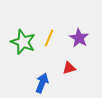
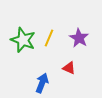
green star: moved 2 px up
red triangle: rotated 40 degrees clockwise
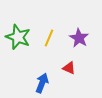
green star: moved 5 px left, 3 px up
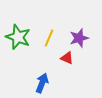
purple star: rotated 24 degrees clockwise
red triangle: moved 2 px left, 10 px up
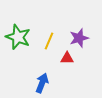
yellow line: moved 3 px down
red triangle: rotated 24 degrees counterclockwise
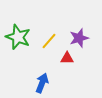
yellow line: rotated 18 degrees clockwise
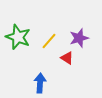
red triangle: rotated 32 degrees clockwise
blue arrow: moved 2 px left; rotated 18 degrees counterclockwise
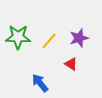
green star: rotated 20 degrees counterclockwise
red triangle: moved 4 px right, 6 px down
blue arrow: rotated 42 degrees counterclockwise
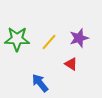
green star: moved 1 px left, 2 px down
yellow line: moved 1 px down
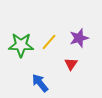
green star: moved 4 px right, 6 px down
red triangle: rotated 32 degrees clockwise
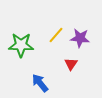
purple star: moved 1 px right; rotated 24 degrees clockwise
yellow line: moved 7 px right, 7 px up
